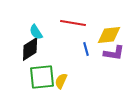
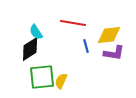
blue line: moved 3 px up
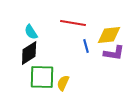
cyan semicircle: moved 5 px left
black diamond: moved 1 px left, 4 px down
green square: rotated 8 degrees clockwise
yellow semicircle: moved 2 px right, 2 px down
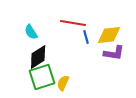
blue line: moved 9 px up
black diamond: moved 9 px right, 4 px down
green square: rotated 20 degrees counterclockwise
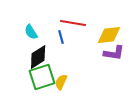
blue line: moved 25 px left
yellow semicircle: moved 2 px left, 1 px up
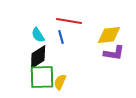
red line: moved 4 px left, 2 px up
cyan semicircle: moved 7 px right, 3 px down
green square: rotated 16 degrees clockwise
yellow semicircle: moved 1 px left
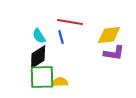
red line: moved 1 px right, 1 px down
cyan semicircle: moved 1 px right, 1 px down
yellow semicircle: rotated 63 degrees clockwise
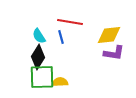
black diamond: rotated 25 degrees counterclockwise
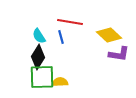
yellow diamond: rotated 50 degrees clockwise
purple L-shape: moved 5 px right, 1 px down
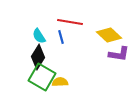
green square: rotated 32 degrees clockwise
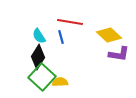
green square: rotated 12 degrees clockwise
